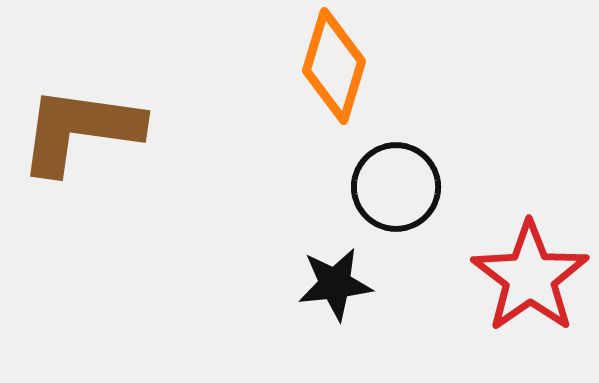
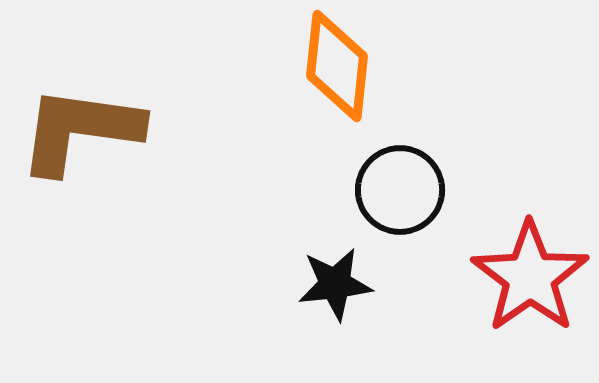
orange diamond: moved 3 px right; rotated 11 degrees counterclockwise
black circle: moved 4 px right, 3 px down
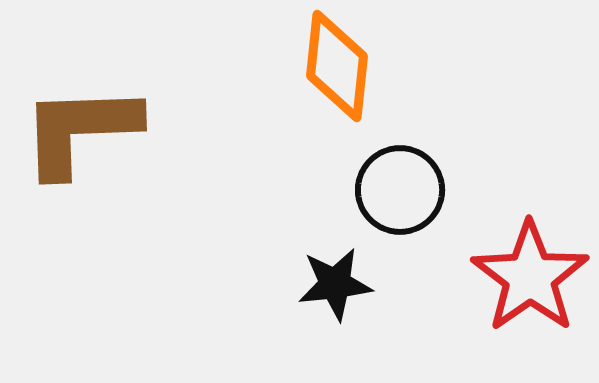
brown L-shape: rotated 10 degrees counterclockwise
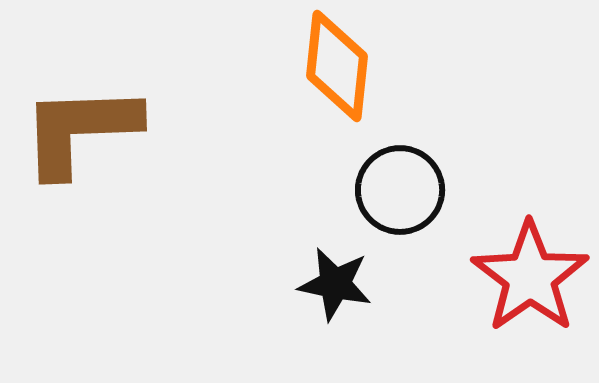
black star: rotated 18 degrees clockwise
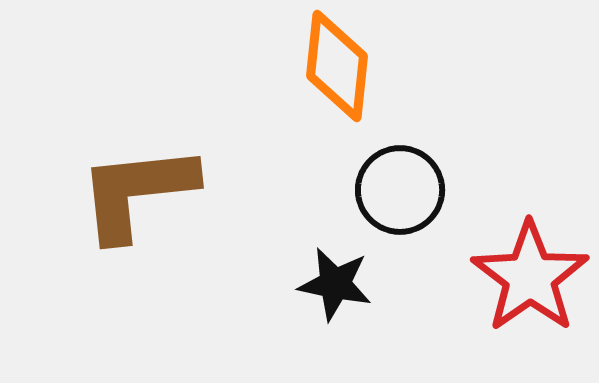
brown L-shape: moved 57 px right, 62 px down; rotated 4 degrees counterclockwise
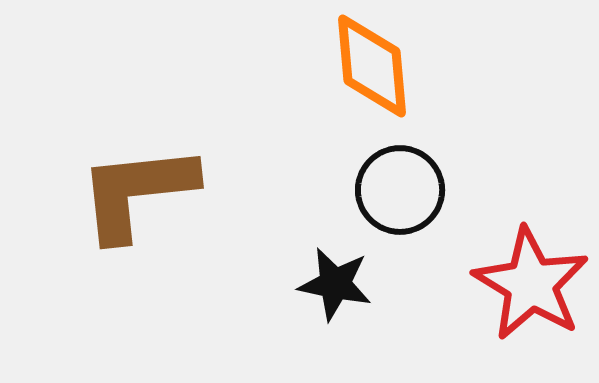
orange diamond: moved 35 px right; rotated 11 degrees counterclockwise
red star: moved 1 px right, 7 px down; rotated 6 degrees counterclockwise
